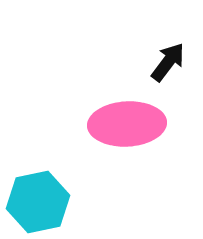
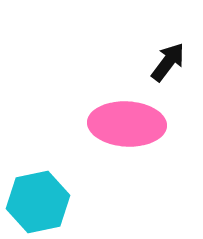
pink ellipse: rotated 6 degrees clockwise
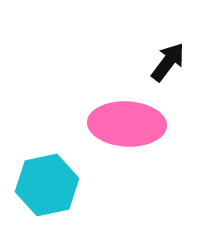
cyan hexagon: moved 9 px right, 17 px up
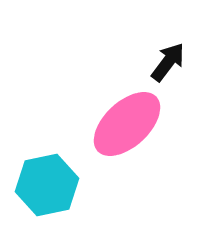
pink ellipse: rotated 46 degrees counterclockwise
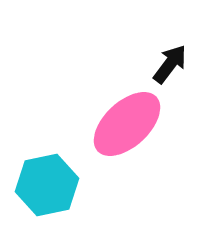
black arrow: moved 2 px right, 2 px down
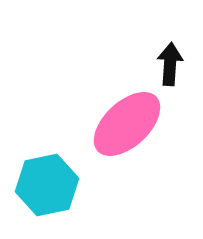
black arrow: rotated 33 degrees counterclockwise
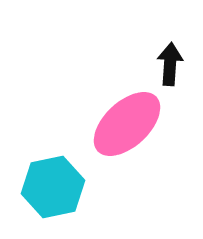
cyan hexagon: moved 6 px right, 2 px down
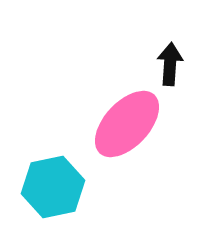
pink ellipse: rotated 4 degrees counterclockwise
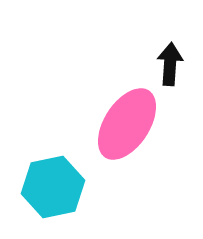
pink ellipse: rotated 10 degrees counterclockwise
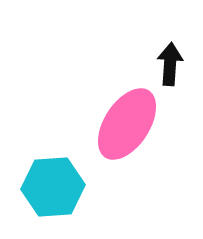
cyan hexagon: rotated 8 degrees clockwise
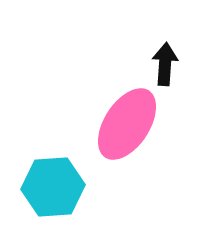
black arrow: moved 5 px left
